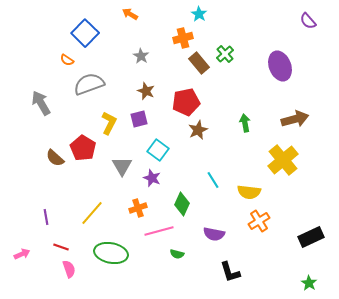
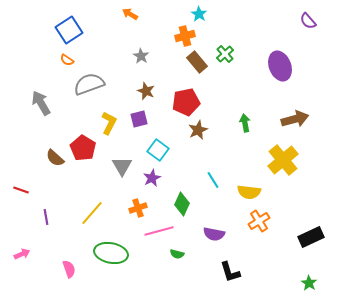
blue square at (85, 33): moved 16 px left, 3 px up; rotated 12 degrees clockwise
orange cross at (183, 38): moved 2 px right, 2 px up
brown rectangle at (199, 63): moved 2 px left, 1 px up
purple star at (152, 178): rotated 24 degrees clockwise
red line at (61, 247): moved 40 px left, 57 px up
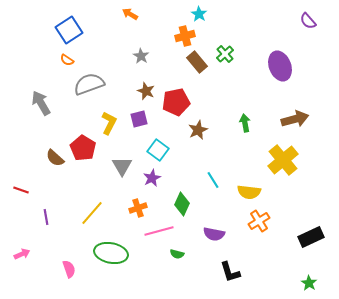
red pentagon at (186, 102): moved 10 px left
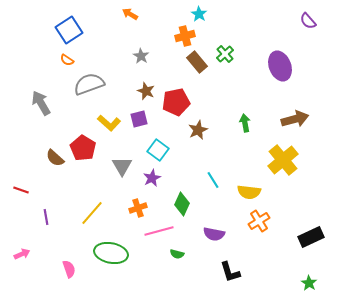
yellow L-shape at (109, 123): rotated 105 degrees clockwise
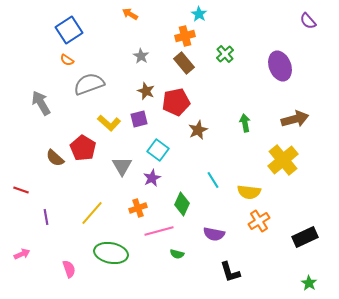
brown rectangle at (197, 62): moved 13 px left, 1 px down
black rectangle at (311, 237): moved 6 px left
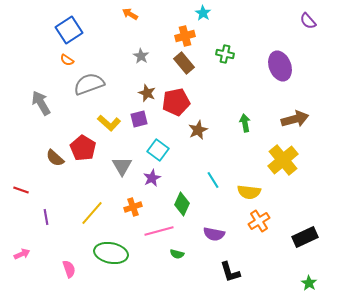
cyan star at (199, 14): moved 4 px right, 1 px up
green cross at (225, 54): rotated 36 degrees counterclockwise
brown star at (146, 91): moved 1 px right, 2 px down
orange cross at (138, 208): moved 5 px left, 1 px up
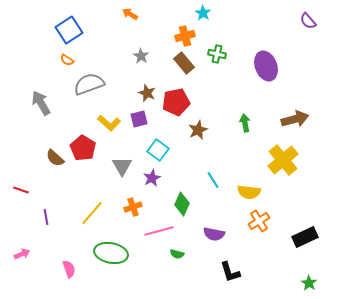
green cross at (225, 54): moved 8 px left
purple ellipse at (280, 66): moved 14 px left
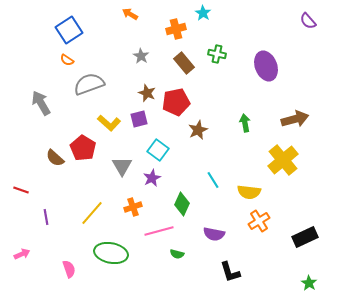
orange cross at (185, 36): moved 9 px left, 7 px up
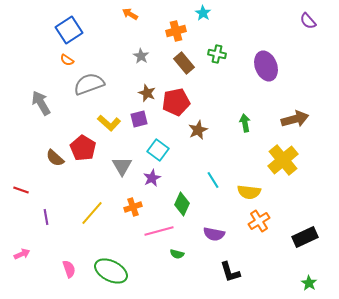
orange cross at (176, 29): moved 2 px down
green ellipse at (111, 253): moved 18 px down; rotated 16 degrees clockwise
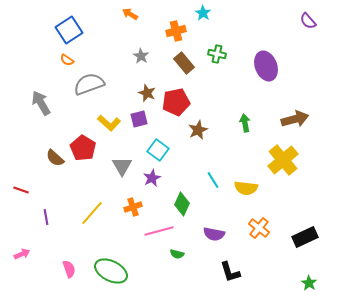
yellow semicircle at (249, 192): moved 3 px left, 4 px up
orange cross at (259, 221): moved 7 px down; rotated 20 degrees counterclockwise
